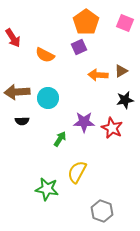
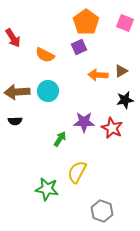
cyan circle: moved 7 px up
black semicircle: moved 7 px left
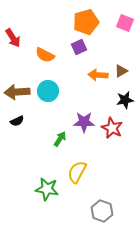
orange pentagon: rotated 20 degrees clockwise
black semicircle: moved 2 px right; rotated 24 degrees counterclockwise
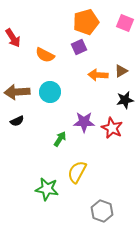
cyan circle: moved 2 px right, 1 px down
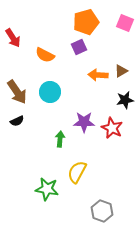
brown arrow: rotated 120 degrees counterclockwise
green arrow: rotated 28 degrees counterclockwise
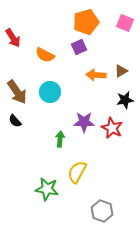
orange arrow: moved 2 px left
black semicircle: moved 2 px left; rotated 72 degrees clockwise
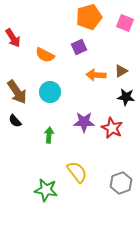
orange pentagon: moved 3 px right, 5 px up
black star: moved 1 px right, 3 px up; rotated 18 degrees clockwise
green arrow: moved 11 px left, 4 px up
yellow semicircle: rotated 115 degrees clockwise
green star: moved 1 px left, 1 px down
gray hexagon: moved 19 px right, 28 px up; rotated 20 degrees clockwise
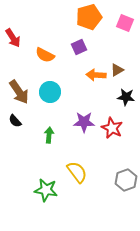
brown triangle: moved 4 px left, 1 px up
brown arrow: moved 2 px right
gray hexagon: moved 5 px right, 3 px up
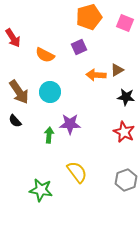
purple star: moved 14 px left, 2 px down
red star: moved 12 px right, 4 px down
green star: moved 5 px left
